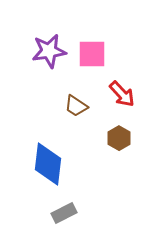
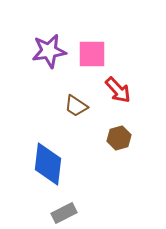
red arrow: moved 4 px left, 4 px up
brown hexagon: rotated 15 degrees clockwise
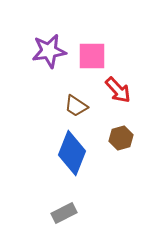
pink square: moved 2 px down
brown hexagon: moved 2 px right
blue diamond: moved 24 px right, 11 px up; rotated 15 degrees clockwise
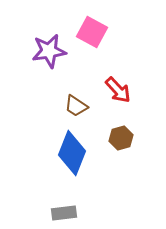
pink square: moved 24 px up; rotated 28 degrees clockwise
gray rectangle: rotated 20 degrees clockwise
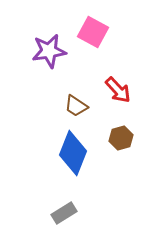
pink square: moved 1 px right
blue diamond: moved 1 px right
gray rectangle: rotated 25 degrees counterclockwise
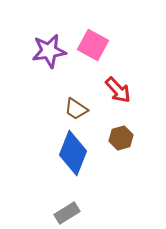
pink square: moved 13 px down
brown trapezoid: moved 3 px down
gray rectangle: moved 3 px right
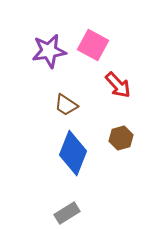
red arrow: moved 5 px up
brown trapezoid: moved 10 px left, 4 px up
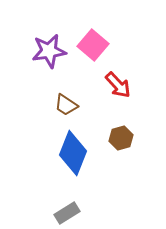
pink square: rotated 12 degrees clockwise
